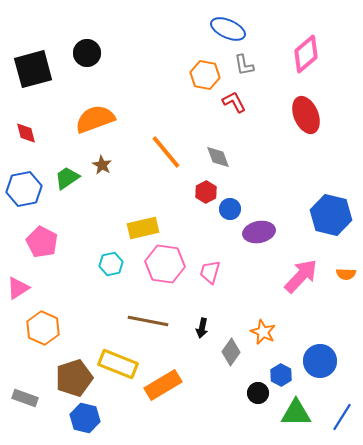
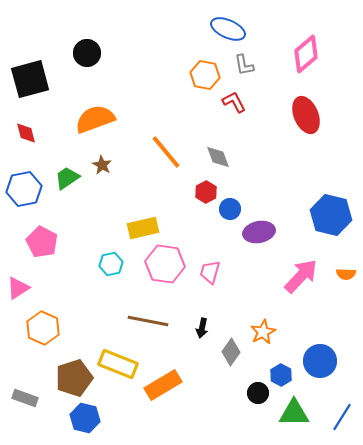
black square at (33, 69): moved 3 px left, 10 px down
orange star at (263, 332): rotated 20 degrees clockwise
green triangle at (296, 413): moved 2 px left
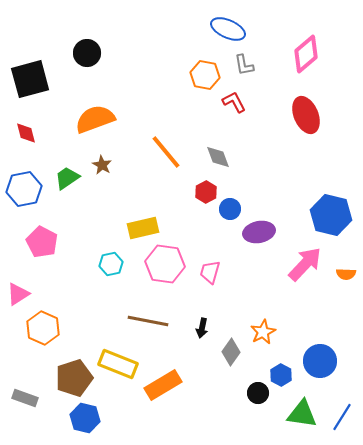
pink arrow at (301, 276): moved 4 px right, 12 px up
pink triangle at (18, 288): moved 6 px down
green triangle at (294, 413): moved 8 px right, 1 px down; rotated 8 degrees clockwise
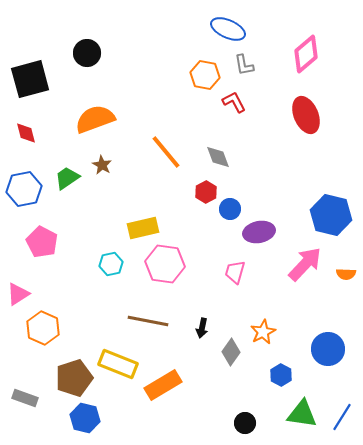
pink trapezoid at (210, 272): moved 25 px right
blue circle at (320, 361): moved 8 px right, 12 px up
black circle at (258, 393): moved 13 px left, 30 px down
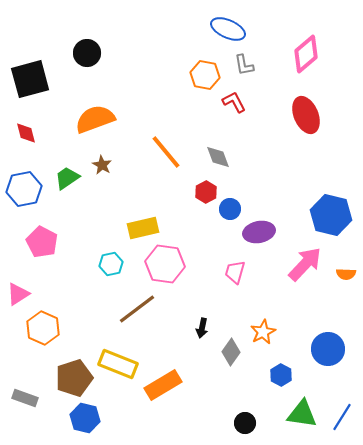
brown line at (148, 321): moved 11 px left, 12 px up; rotated 48 degrees counterclockwise
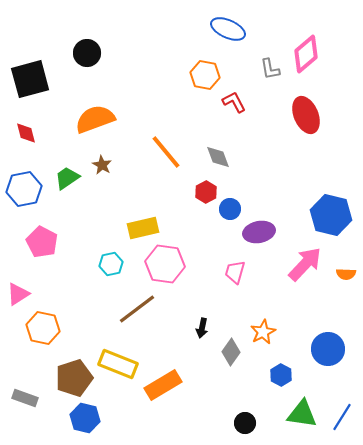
gray L-shape at (244, 65): moved 26 px right, 4 px down
orange hexagon at (43, 328): rotated 12 degrees counterclockwise
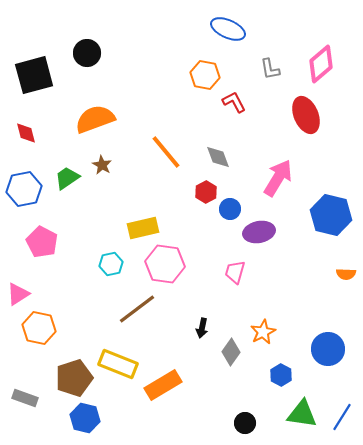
pink diamond at (306, 54): moved 15 px right, 10 px down
black square at (30, 79): moved 4 px right, 4 px up
pink arrow at (305, 264): moved 27 px left, 86 px up; rotated 12 degrees counterclockwise
orange hexagon at (43, 328): moved 4 px left
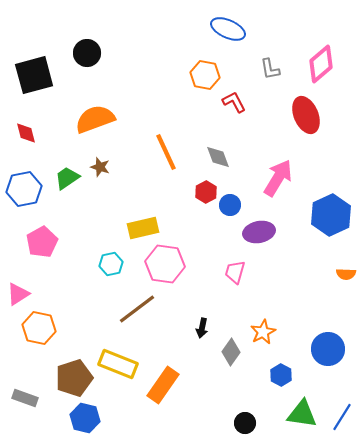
orange line at (166, 152): rotated 15 degrees clockwise
brown star at (102, 165): moved 2 px left, 2 px down; rotated 12 degrees counterclockwise
blue circle at (230, 209): moved 4 px up
blue hexagon at (331, 215): rotated 21 degrees clockwise
pink pentagon at (42, 242): rotated 16 degrees clockwise
orange rectangle at (163, 385): rotated 24 degrees counterclockwise
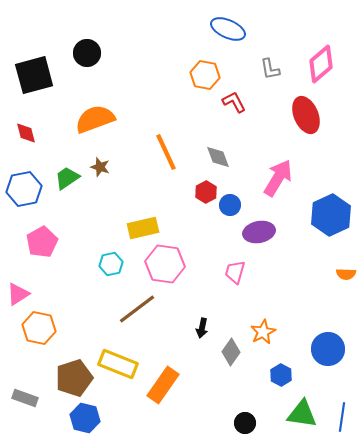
blue line at (342, 417): rotated 24 degrees counterclockwise
